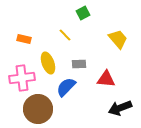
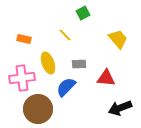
red triangle: moved 1 px up
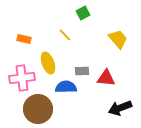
gray rectangle: moved 3 px right, 7 px down
blue semicircle: rotated 45 degrees clockwise
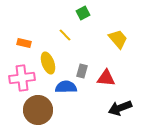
orange rectangle: moved 4 px down
gray rectangle: rotated 72 degrees counterclockwise
brown circle: moved 1 px down
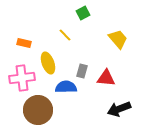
black arrow: moved 1 px left, 1 px down
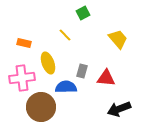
brown circle: moved 3 px right, 3 px up
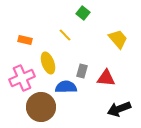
green square: rotated 24 degrees counterclockwise
orange rectangle: moved 1 px right, 3 px up
pink cross: rotated 15 degrees counterclockwise
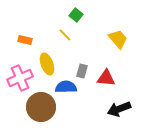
green square: moved 7 px left, 2 px down
yellow ellipse: moved 1 px left, 1 px down
pink cross: moved 2 px left
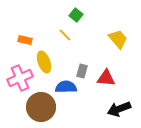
yellow ellipse: moved 3 px left, 2 px up
